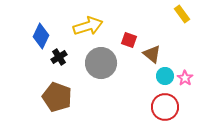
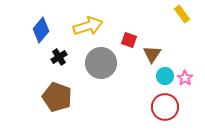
blue diamond: moved 6 px up; rotated 15 degrees clockwise
brown triangle: rotated 24 degrees clockwise
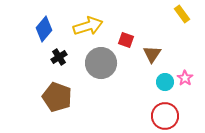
blue diamond: moved 3 px right, 1 px up
red square: moved 3 px left
cyan circle: moved 6 px down
red circle: moved 9 px down
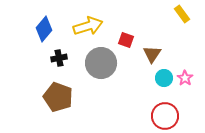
black cross: moved 1 px down; rotated 21 degrees clockwise
cyan circle: moved 1 px left, 4 px up
brown pentagon: moved 1 px right
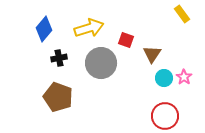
yellow arrow: moved 1 px right, 2 px down
pink star: moved 1 px left, 1 px up
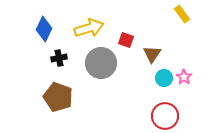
blue diamond: rotated 15 degrees counterclockwise
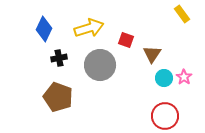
gray circle: moved 1 px left, 2 px down
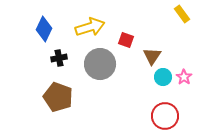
yellow arrow: moved 1 px right, 1 px up
brown triangle: moved 2 px down
gray circle: moved 1 px up
cyan circle: moved 1 px left, 1 px up
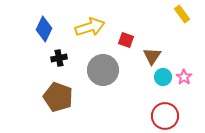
gray circle: moved 3 px right, 6 px down
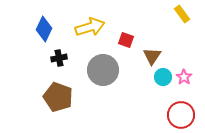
red circle: moved 16 px right, 1 px up
